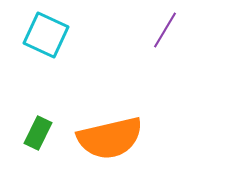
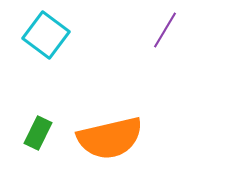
cyan square: rotated 12 degrees clockwise
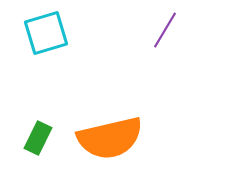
cyan square: moved 2 px up; rotated 36 degrees clockwise
green rectangle: moved 5 px down
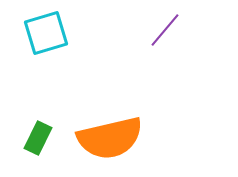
purple line: rotated 9 degrees clockwise
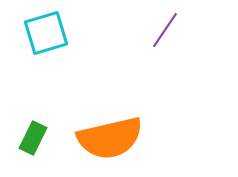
purple line: rotated 6 degrees counterclockwise
green rectangle: moved 5 px left
